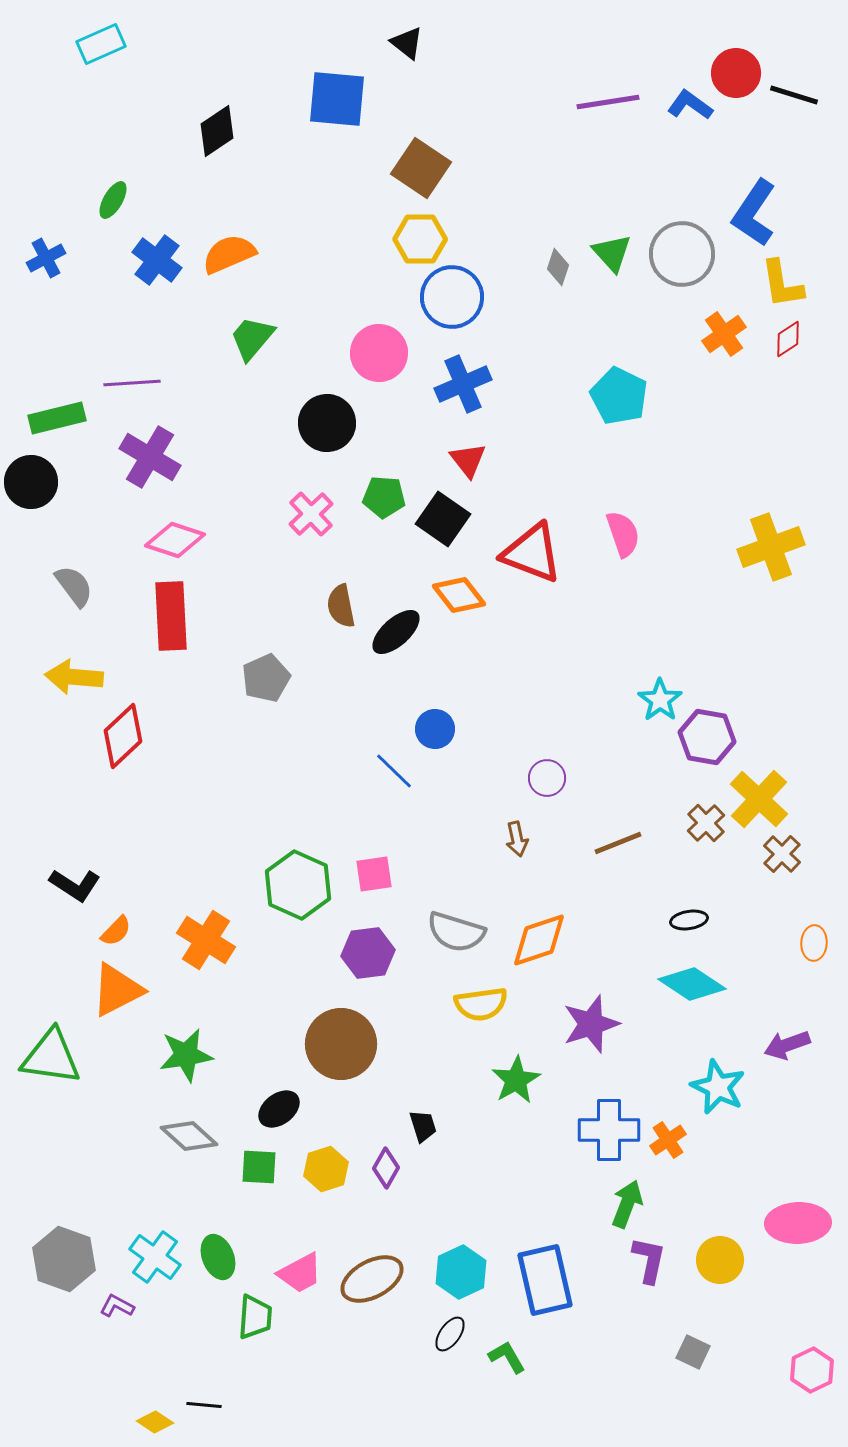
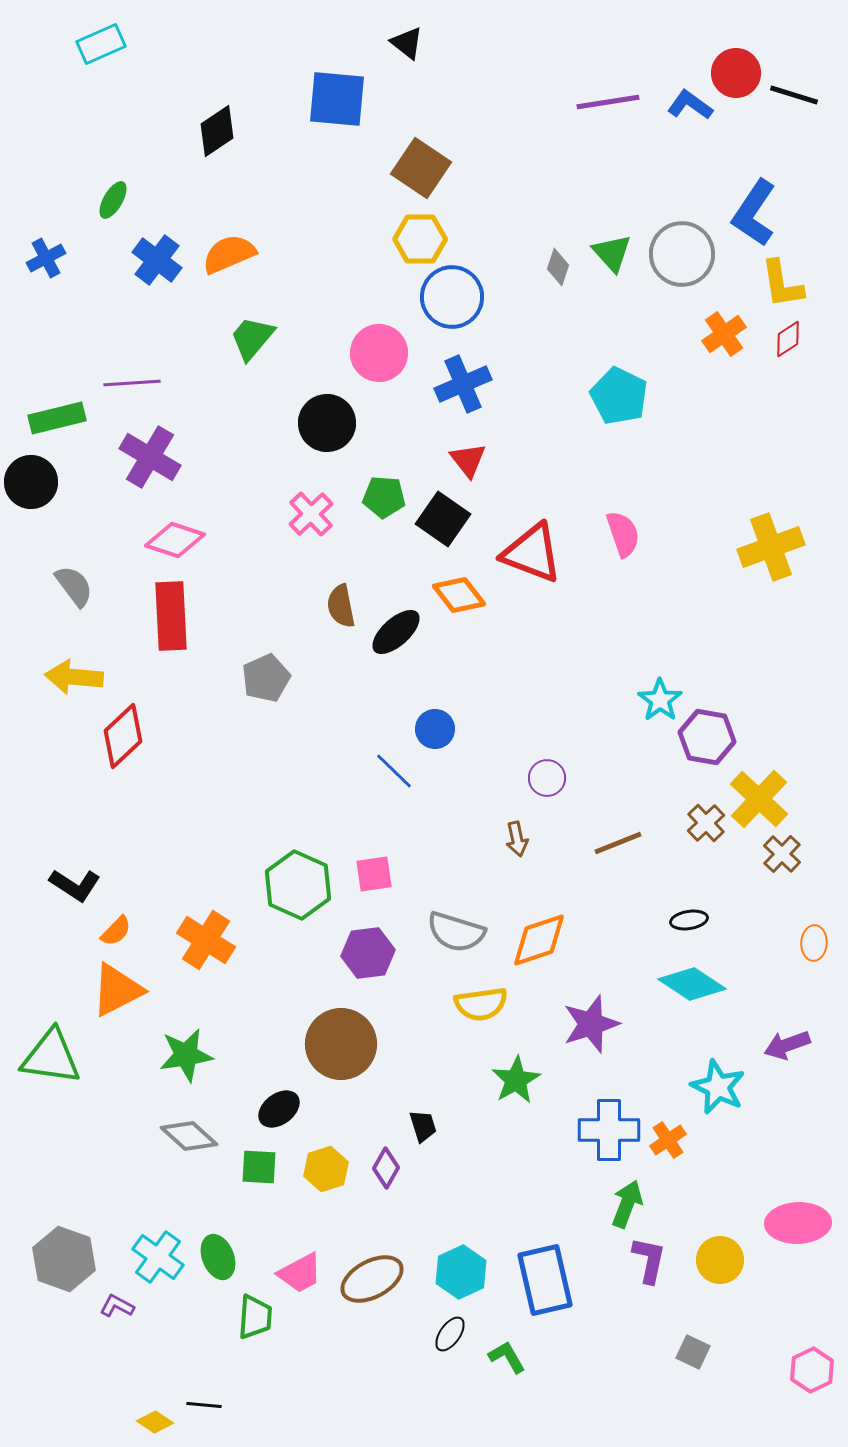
cyan cross at (155, 1257): moved 3 px right
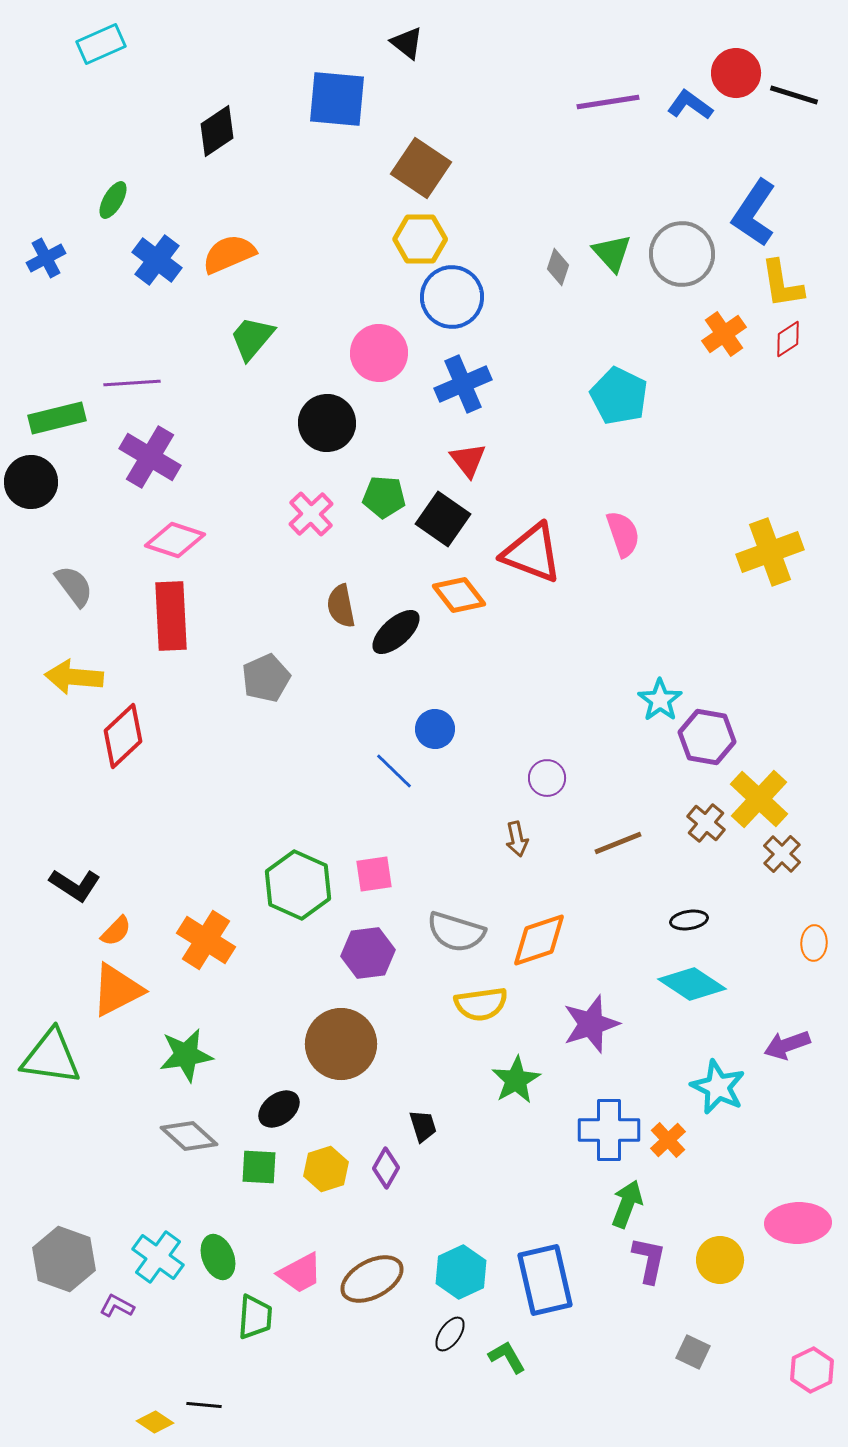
yellow cross at (771, 547): moved 1 px left, 5 px down
brown cross at (706, 823): rotated 6 degrees counterclockwise
orange cross at (668, 1140): rotated 9 degrees counterclockwise
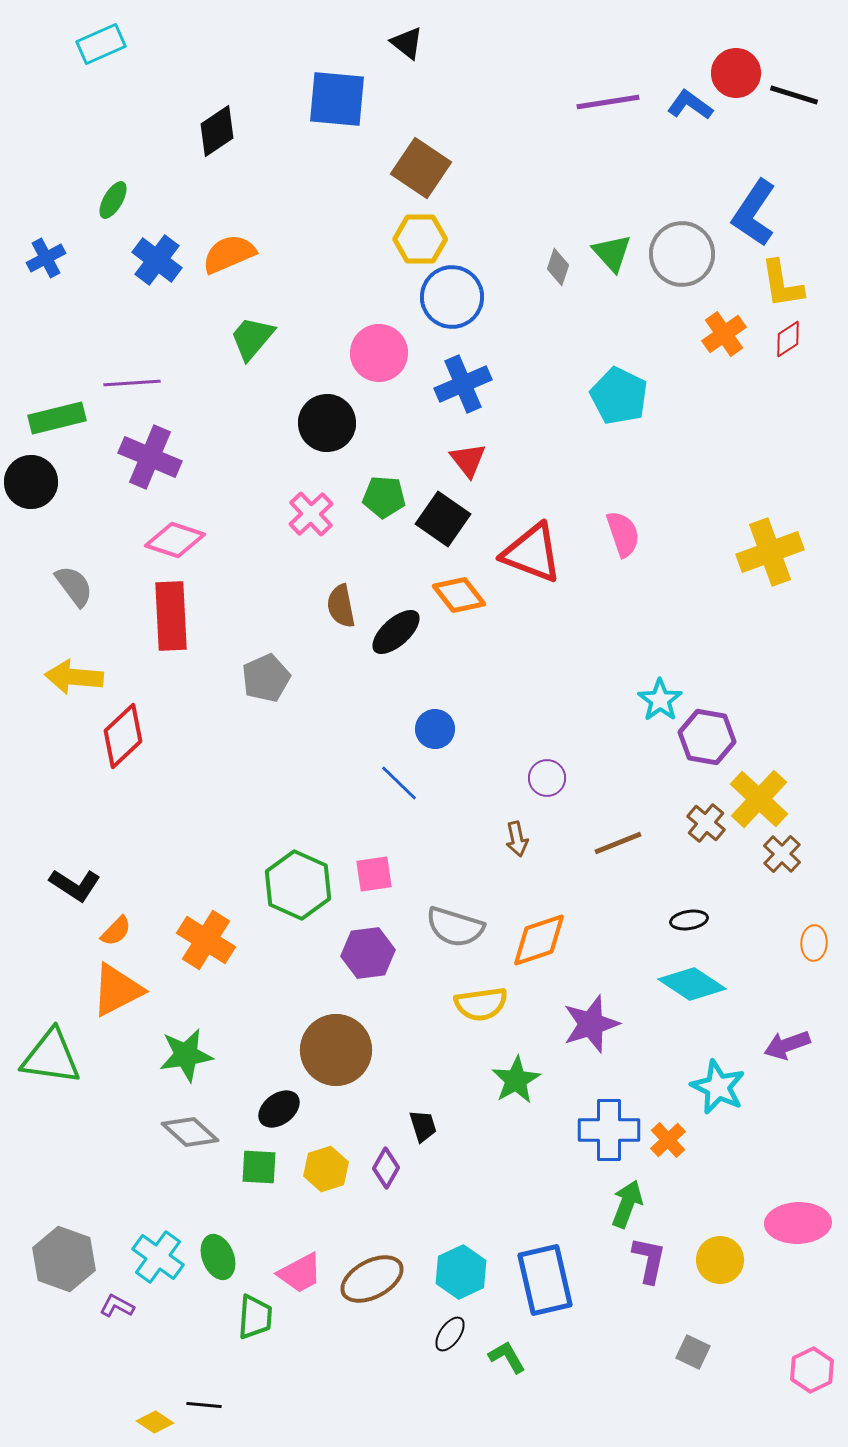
purple cross at (150, 457): rotated 8 degrees counterclockwise
blue line at (394, 771): moved 5 px right, 12 px down
gray semicircle at (456, 932): moved 1 px left, 5 px up
brown circle at (341, 1044): moved 5 px left, 6 px down
gray diamond at (189, 1136): moved 1 px right, 4 px up
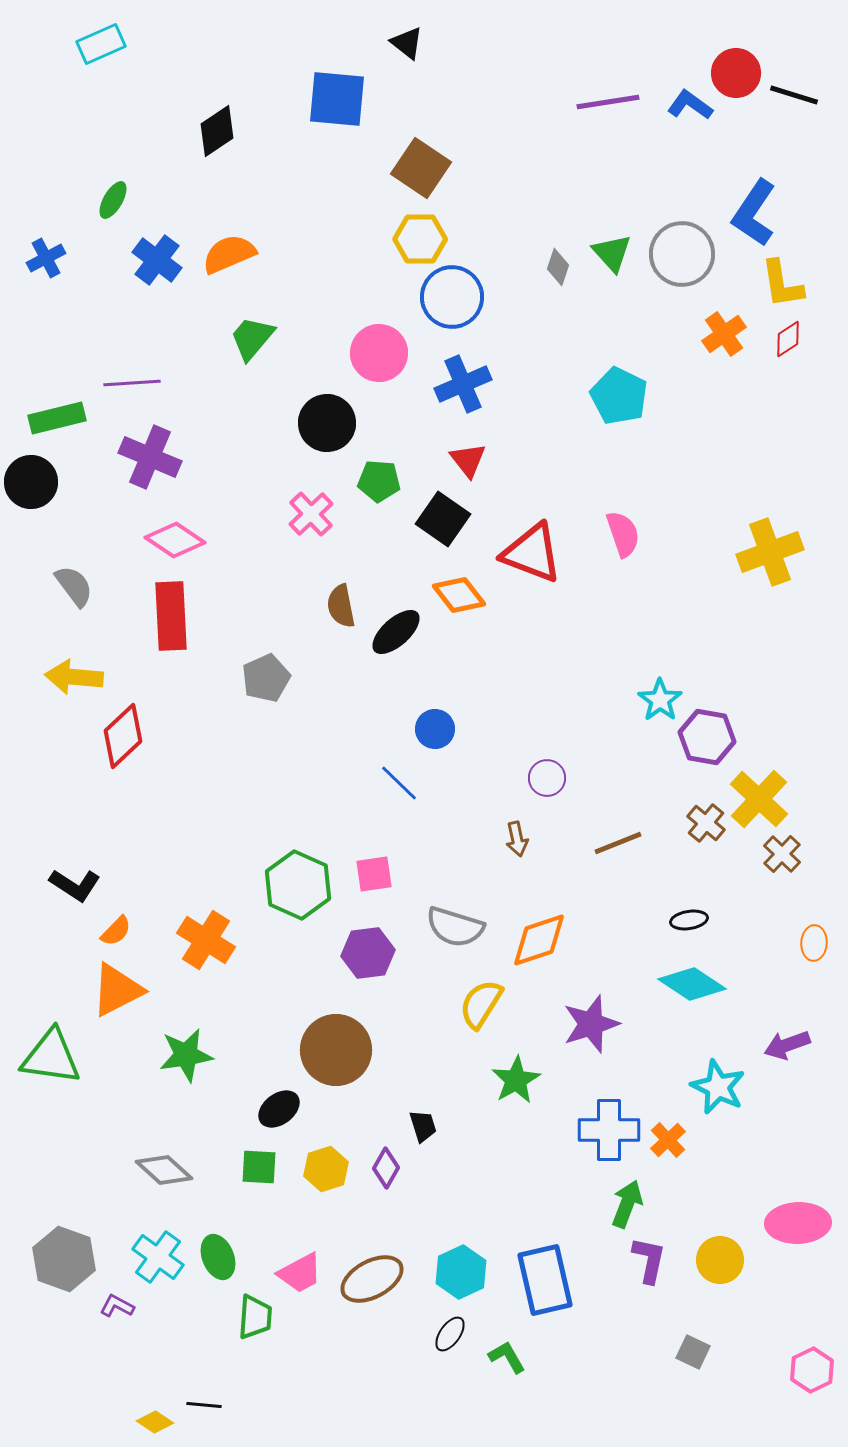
green pentagon at (384, 497): moved 5 px left, 16 px up
pink diamond at (175, 540): rotated 16 degrees clockwise
yellow semicircle at (481, 1004): rotated 130 degrees clockwise
gray diamond at (190, 1132): moved 26 px left, 38 px down
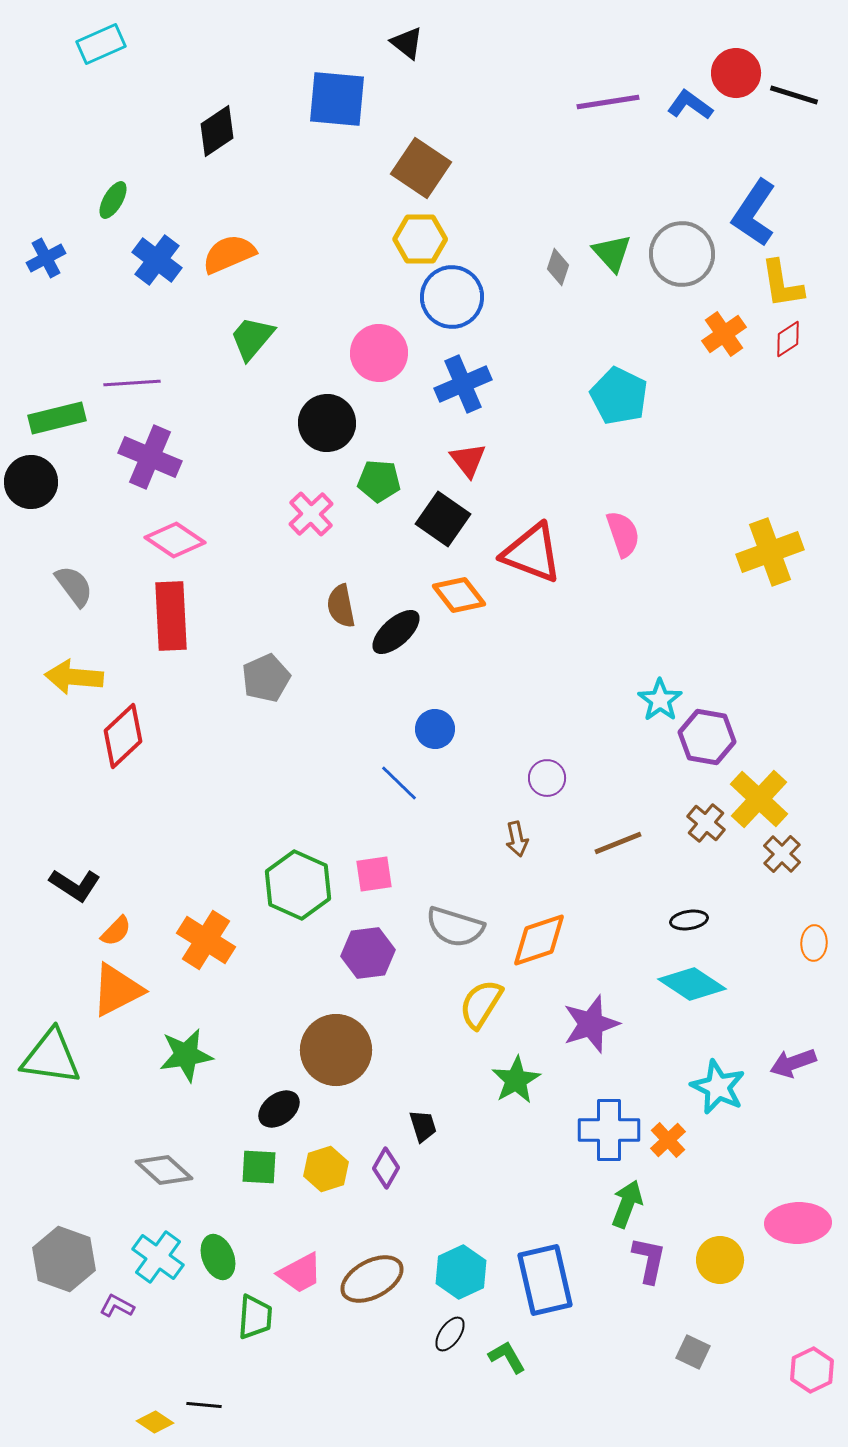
purple arrow at (787, 1045): moved 6 px right, 18 px down
